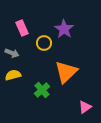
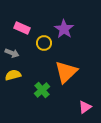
pink rectangle: rotated 42 degrees counterclockwise
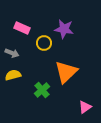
purple star: rotated 24 degrees counterclockwise
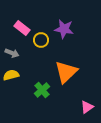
pink rectangle: rotated 14 degrees clockwise
yellow circle: moved 3 px left, 3 px up
yellow semicircle: moved 2 px left
pink triangle: moved 2 px right
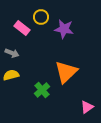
yellow circle: moved 23 px up
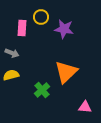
pink rectangle: rotated 56 degrees clockwise
pink triangle: moved 2 px left; rotated 40 degrees clockwise
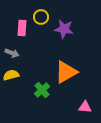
orange triangle: rotated 15 degrees clockwise
